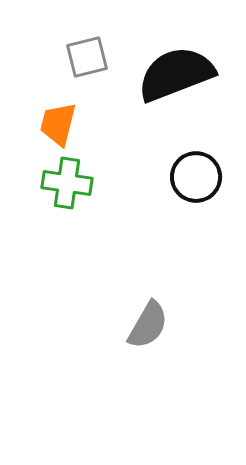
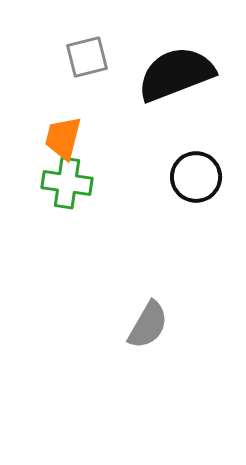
orange trapezoid: moved 5 px right, 14 px down
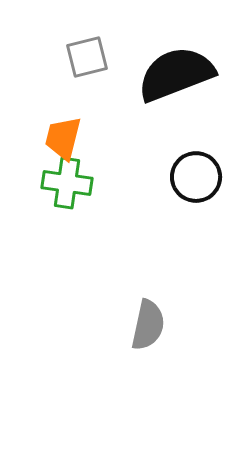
gray semicircle: rotated 18 degrees counterclockwise
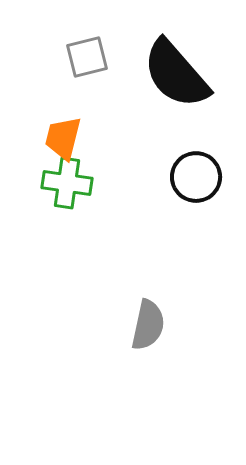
black semicircle: rotated 110 degrees counterclockwise
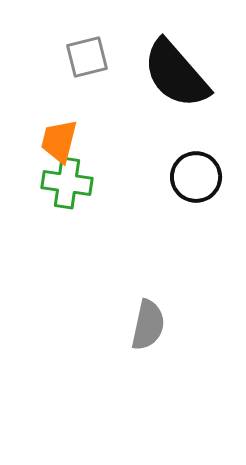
orange trapezoid: moved 4 px left, 3 px down
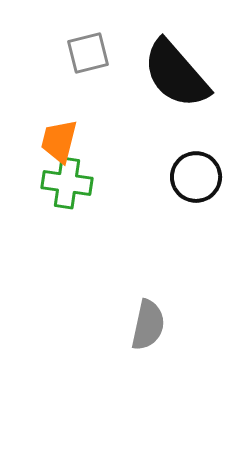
gray square: moved 1 px right, 4 px up
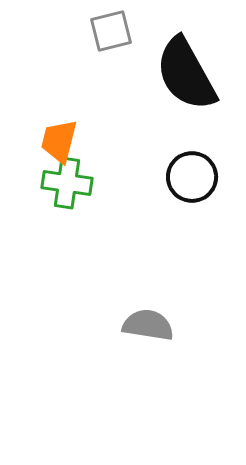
gray square: moved 23 px right, 22 px up
black semicircle: moved 10 px right; rotated 12 degrees clockwise
black circle: moved 4 px left
gray semicircle: rotated 93 degrees counterclockwise
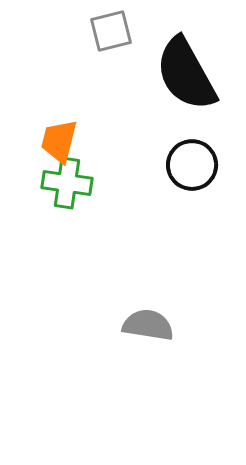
black circle: moved 12 px up
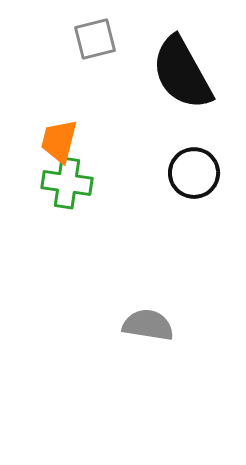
gray square: moved 16 px left, 8 px down
black semicircle: moved 4 px left, 1 px up
black circle: moved 2 px right, 8 px down
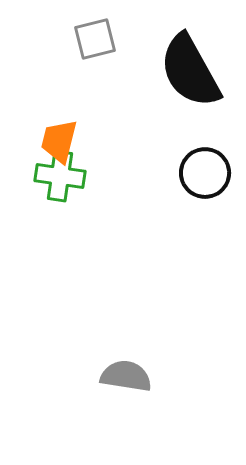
black semicircle: moved 8 px right, 2 px up
black circle: moved 11 px right
green cross: moved 7 px left, 7 px up
gray semicircle: moved 22 px left, 51 px down
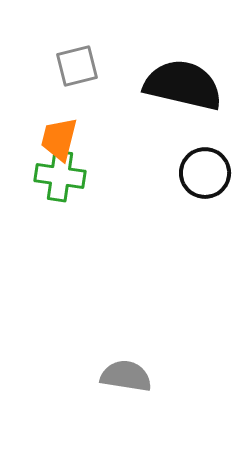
gray square: moved 18 px left, 27 px down
black semicircle: moved 7 px left, 14 px down; rotated 132 degrees clockwise
orange trapezoid: moved 2 px up
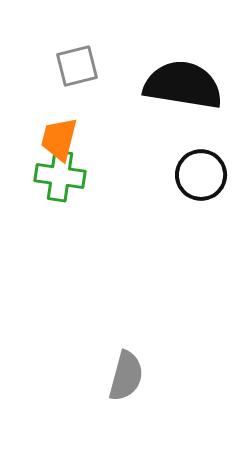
black semicircle: rotated 4 degrees counterclockwise
black circle: moved 4 px left, 2 px down
gray semicircle: rotated 96 degrees clockwise
